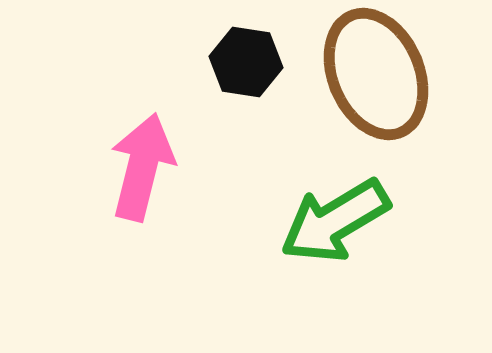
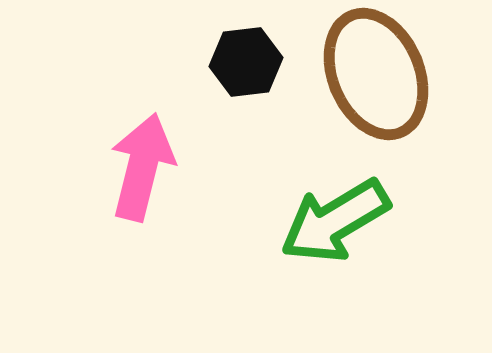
black hexagon: rotated 16 degrees counterclockwise
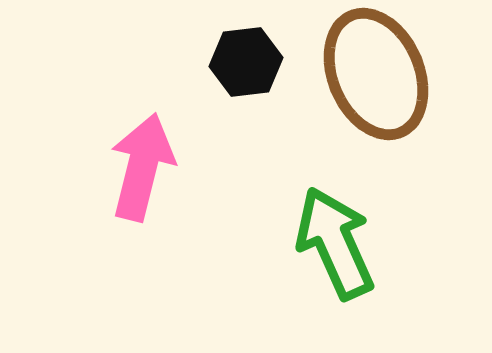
green arrow: moved 22 px down; rotated 97 degrees clockwise
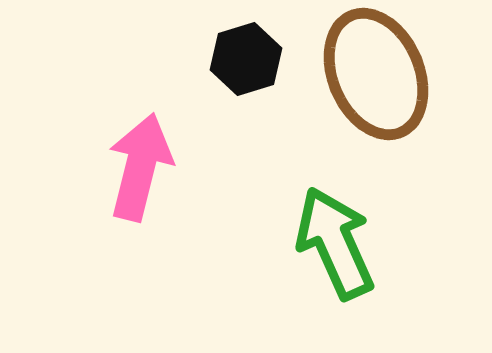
black hexagon: moved 3 px up; rotated 10 degrees counterclockwise
pink arrow: moved 2 px left
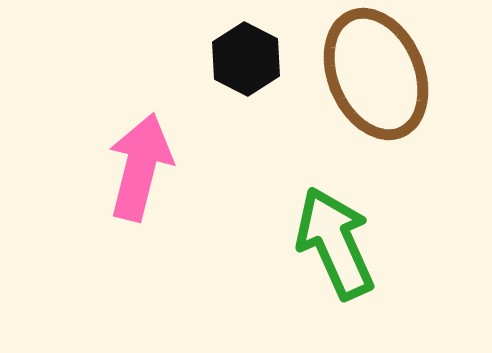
black hexagon: rotated 16 degrees counterclockwise
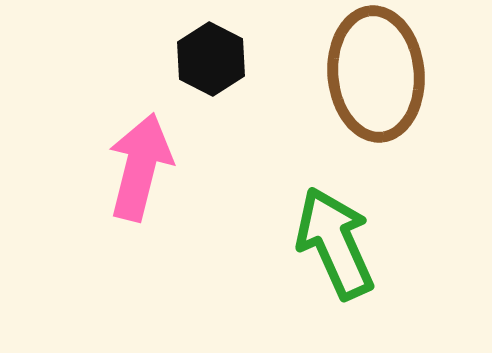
black hexagon: moved 35 px left
brown ellipse: rotated 18 degrees clockwise
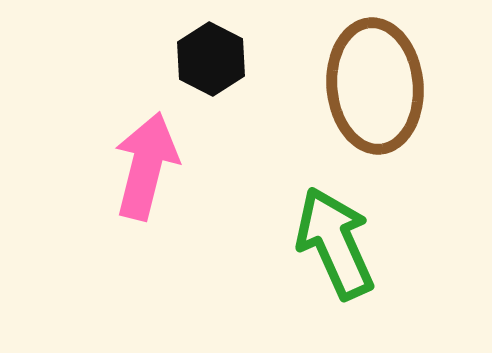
brown ellipse: moved 1 px left, 12 px down
pink arrow: moved 6 px right, 1 px up
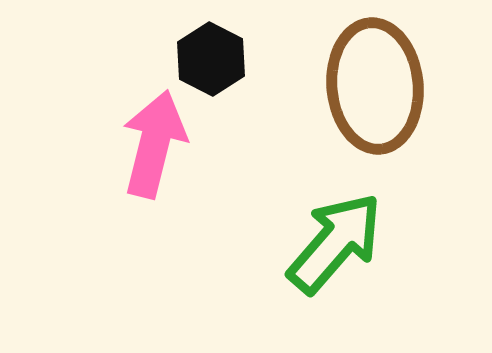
pink arrow: moved 8 px right, 22 px up
green arrow: rotated 65 degrees clockwise
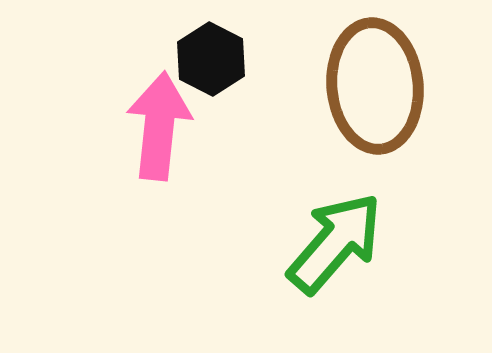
pink arrow: moved 5 px right, 18 px up; rotated 8 degrees counterclockwise
